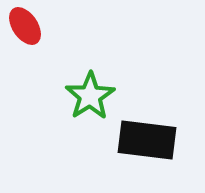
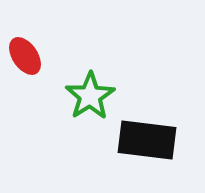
red ellipse: moved 30 px down
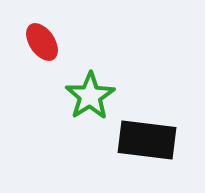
red ellipse: moved 17 px right, 14 px up
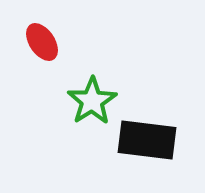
green star: moved 2 px right, 5 px down
